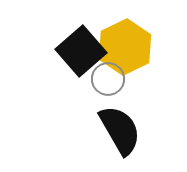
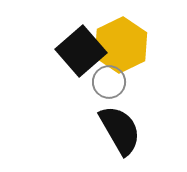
yellow hexagon: moved 4 px left, 2 px up
gray circle: moved 1 px right, 3 px down
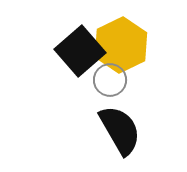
black square: moved 1 px left
gray circle: moved 1 px right, 2 px up
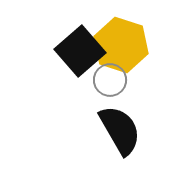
yellow hexagon: rotated 16 degrees counterclockwise
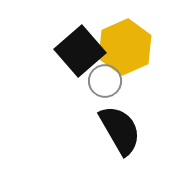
yellow hexagon: moved 4 px right, 2 px down; rotated 18 degrees clockwise
gray circle: moved 5 px left, 1 px down
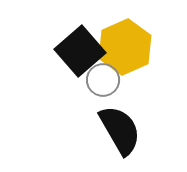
gray circle: moved 2 px left, 1 px up
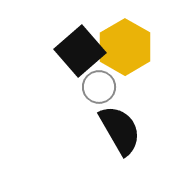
yellow hexagon: rotated 6 degrees counterclockwise
gray circle: moved 4 px left, 7 px down
